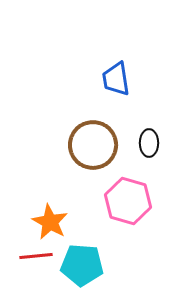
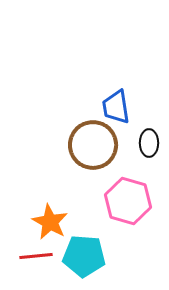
blue trapezoid: moved 28 px down
cyan pentagon: moved 2 px right, 9 px up
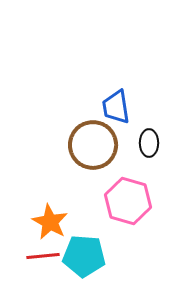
red line: moved 7 px right
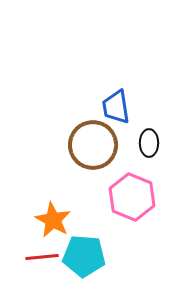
pink hexagon: moved 4 px right, 4 px up; rotated 6 degrees clockwise
orange star: moved 3 px right, 2 px up
red line: moved 1 px left, 1 px down
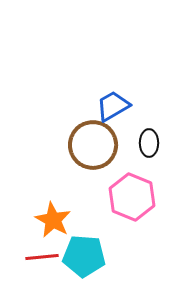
blue trapezoid: moved 3 px left, 1 px up; rotated 69 degrees clockwise
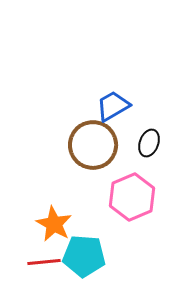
black ellipse: rotated 20 degrees clockwise
pink hexagon: rotated 15 degrees clockwise
orange star: moved 1 px right, 4 px down
red line: moved 2 px right, 5 px down
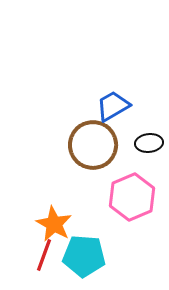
black ellipse: rotated 64 degrees clockwise
red line: moved 7 px up; rotated 64 degrees counterclockwise
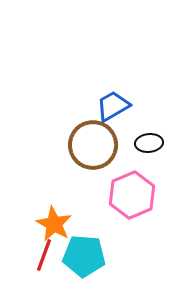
pink hexagon: moved 2 px up
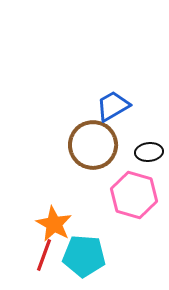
black ellipse: moved 9 px down
pink hexagon: moved 2 px right; rotated 21 degrees counterclockwise
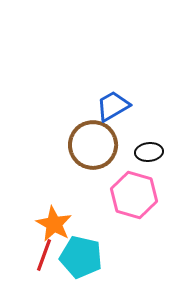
cyan pentagon: moved 3 px left, 1 px down; rotated 9 degrees clockwise
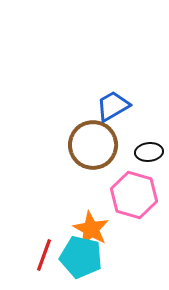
orange star: moved 37 px right, 5 px down
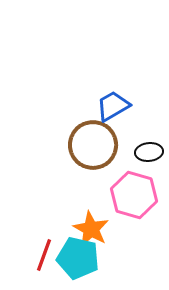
cyan pentagon: moved 3 px left, 1 px down
